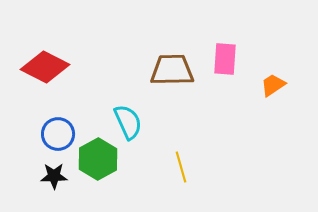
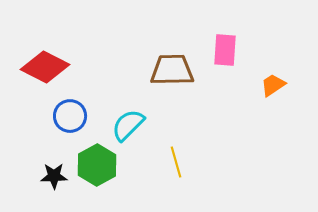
pink rectangle: moved 9 px up
cyan semicircle: moved 3 px down; rotated 111 degrees counterclockwise
blue circle: moved 12 px right, 18 px up
green hexagon: moved 1 px left, 6 px down
yellow line: moved 5 px left, 5 px up
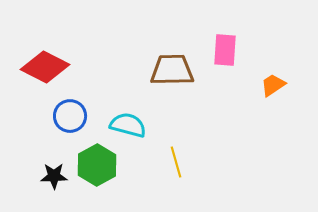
cyan semicircle: rotated 60 degrees clockwise
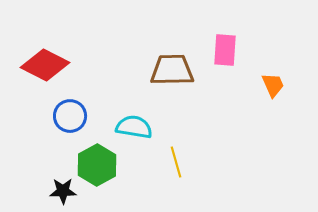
red diamond: moved 2 px up
orange trapezoid: rotated 100 degrees clockwise
cyan semicircle: moved 6 px right, 2 px down; rotated 6 degrees counterclockwise
black star: moved 9 px right, 15 px down
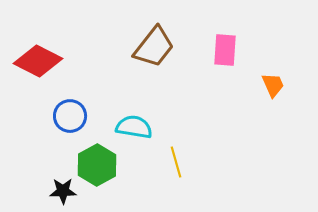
red diamond: moved 7 px left, 4 px up
brown trapezoid: moved 18 px left, 23 px up; rotated 129 degrees clockwise
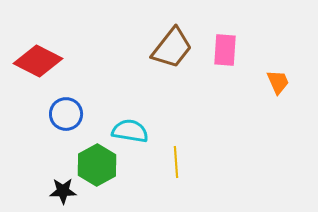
brown trapezoid: moved 18 px right, 1 px down
orange trapezoid: moved 5 px right, 3 px up
blue circle: moved 4 px left, 2 px up
cyan semicircle: moved 4 px left, 4 px down
yellow line: rotated 12 degrees clockwise
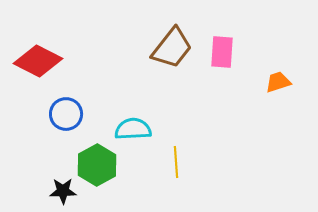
pink rectangle: moved 3 px left, 2 px down
orange trapezoid: rotated 84 degrees counterclockwise
cyan semicircle: moved 3 px right, 2 px up; rotated 12 degrees counterclockwise
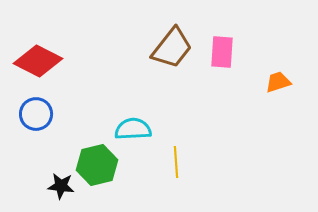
blue circle: moved 30 px left
green hexagon: rotated 15 degrees clockwise
black star: moved 2 px left, 5 px up; rotated 8 degrees clockwise
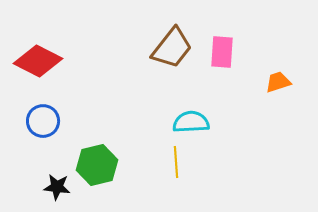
blue circle: moved 7 px right, 7 px down
cyan semicircle: moved 58 px right, 7 px up
black star: moved 4 px left, 1 px down
